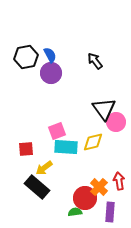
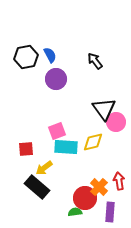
purple circle: moved 5 px right, 6 px down
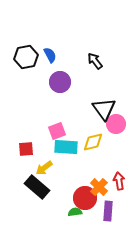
purple circle: moved 4 px right, 3 px down
pink circle: moved 2 px down
purple rectangle: moved 2 px left, 1 px up
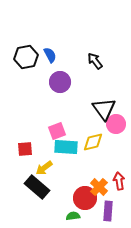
red square: moved 1 px left
green semicircle: moved 2 px left, 4 px down
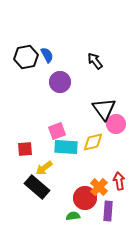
blue semicircle: moved 3 px left
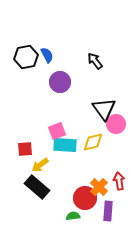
cyan rectangle: moved 1 px left, 2 px up
yellow arrow: moved 4 px left, 3 px up
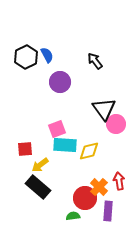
black hexagon: rotated 15 degrees counterclockwise
pink square: moved 2 px up
yellow diamond: moved 4 px left, 9 px down
black rectangle: moved 1 px right
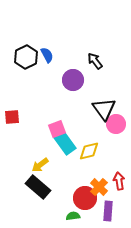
purple circle: moved 13 px right, 2 px up
cyan rectangle: moved 2 px up; rotated 50 degrees clockwise
red square: moved 13 px left, 32 px up
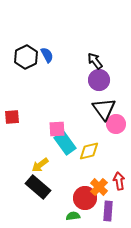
purple circle: moved 26 px right
pink square: rotated 18 degrees clockwise
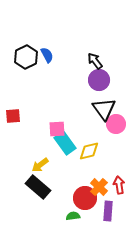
red square: moved 1 px right, 1 px up
red arrow: moved 4 px down
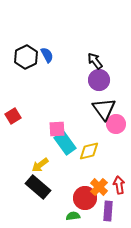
red square: rotated 28 degrees counterclockwise
